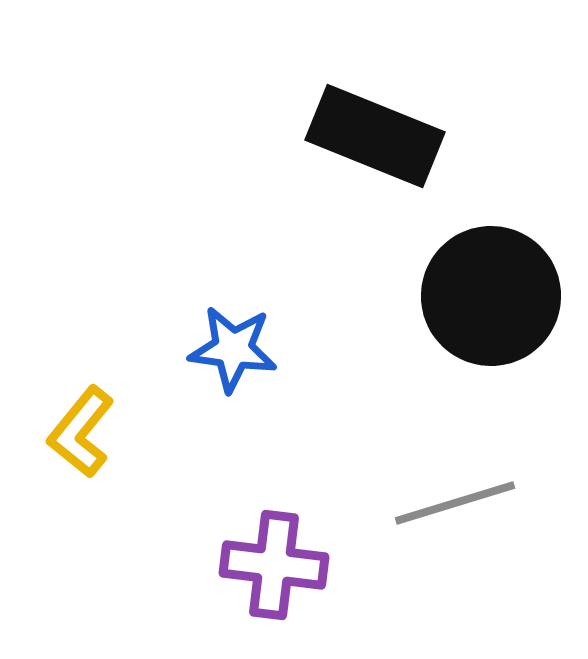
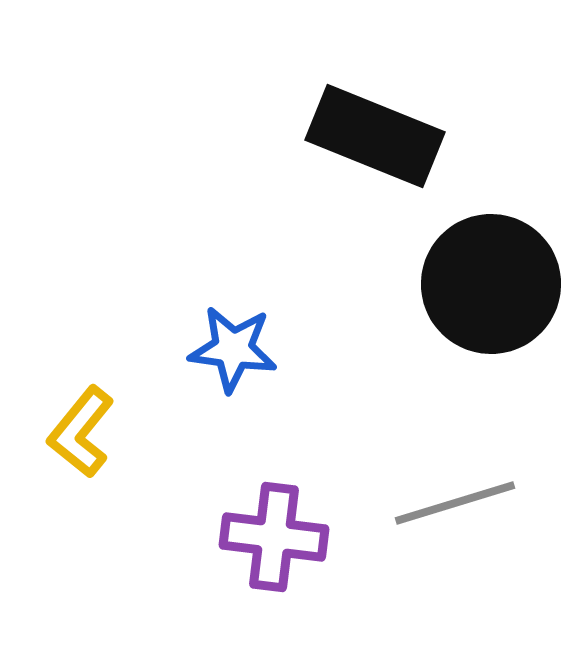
black circle: moved 12 px up
purple cross: moved 28 px up
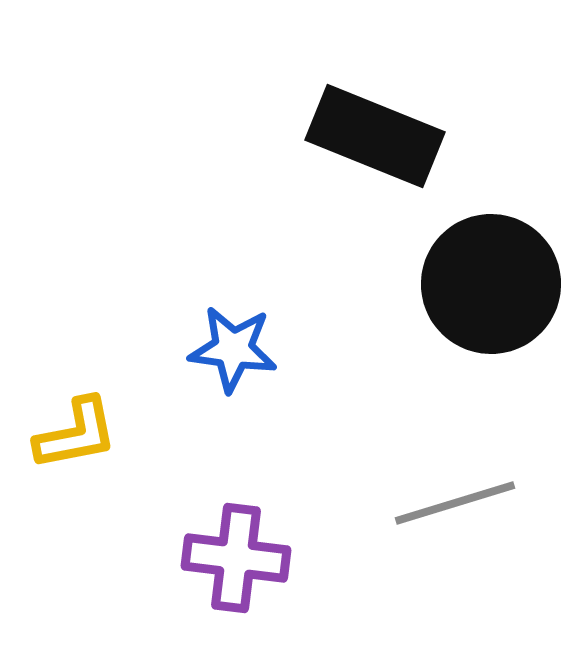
yellow L-shape: moved 5 px left, 2 px down; rotated 140 degrees counterclockwise
purple cross: moved 38 px left, 21 px down
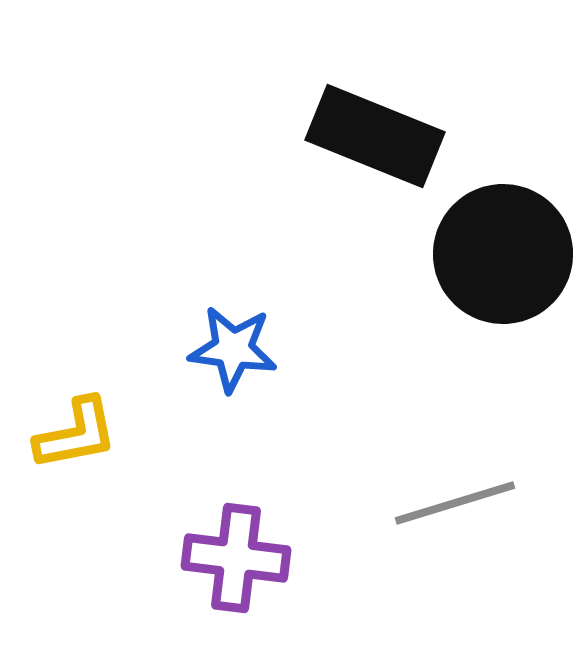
black circle: moved 12 px right, 30 px up
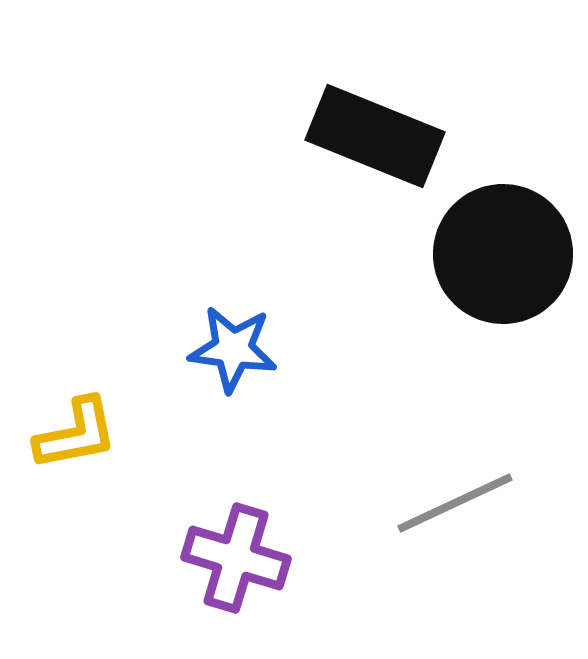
gray line: rotated 8 degrees counterclockwise
purple cross: rotated 10 degrees clockwise
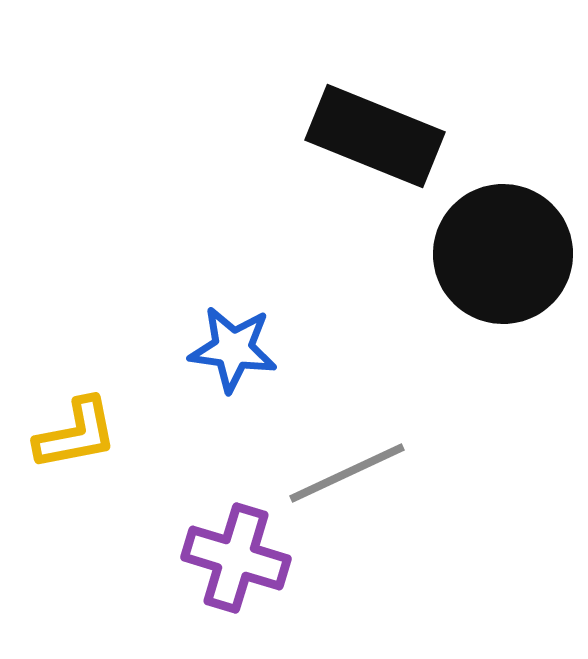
gray line: moved 108 px left, 30 px up
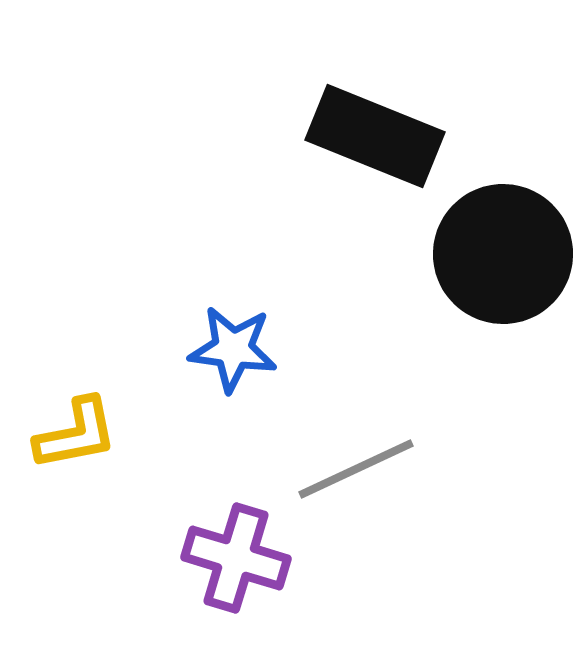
gray line: moved 9 px right, 4 px up
